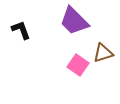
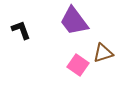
purple trapezoid: rotated 8 degrees clockwise
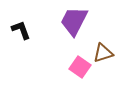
purple trapezoid: rotated 64 degrees clockwise
pink square: moved 2 px right, 2 px down
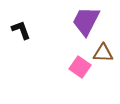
purple trapezoid: moved 12 px right
brown triangle: rotated 20 degrees clockwise
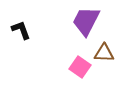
brown triangle: moved 1 px right
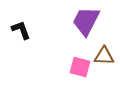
brown triangle: moved 3 px down
pink square: rotated 20 degrees counterclockwise
